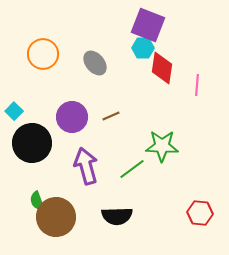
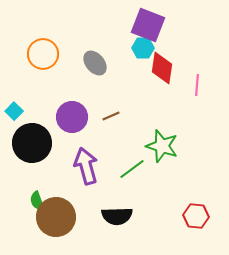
green star: rotated 16 degrees clockwise
red hexagon: moved 4 px left, 3 px down
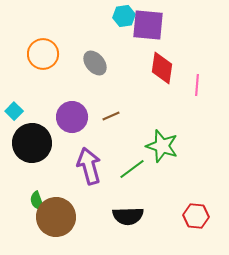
purple square: rotated 16 degrees counterclockwise
cyan hexagon: moved 19 px left, 32 px up; rotated 10 degrees counterclockwise
purple arrow: moved 3 px right
black semicircle: moved 11 px right
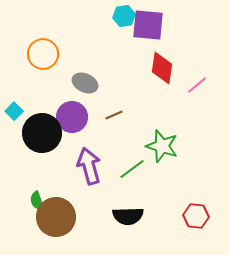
gray ellipse: moved 10 px left, 20 px down; rotated 25 degrees counterclockwise
pink line: rotated 45 degrees clockwise
brown line: moved 3 px right, 1 px up
black circle: moved 10 px right, 10 px up
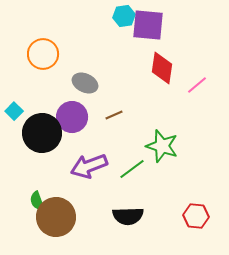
purple arrow: rotated 96 degrees counterclockwise
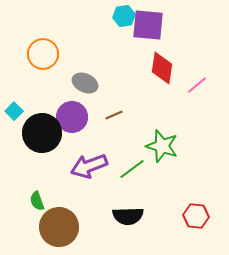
brown circle: moved 3 px right, 10 px down
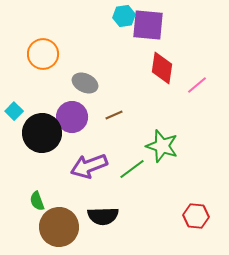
black semicircle: moved 25 px left
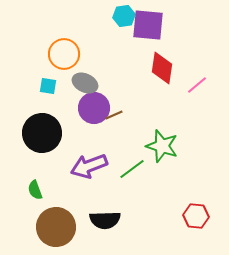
orange circle: moved 21 px right
cyan square: moved 34 px right, 25 px up; rotated 36 degrees counterclockwise
purple circle: moved 22 px right, 9 px up
green semicircle: moved 2 px left, 11 px up
black semicircle: moved 2 px right, 4 px down
brown circle: moved 3 px left
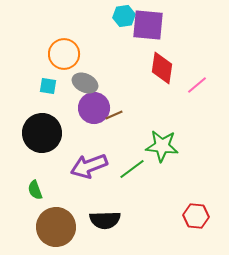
green star: rotated 12 degrees counterclockwise
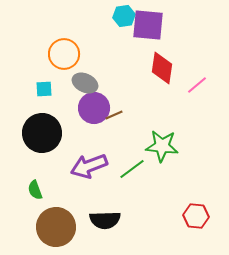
cyan square: moved 4 px left, 3 px down; rotated 12 degrees counterclockwise
